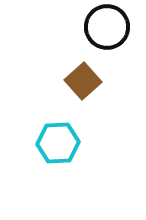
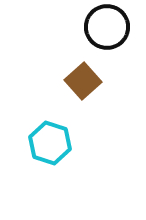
cyan hexagon: moved 8 px left; rotated 21 degrees clockwise
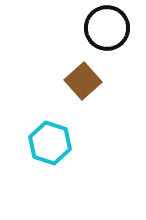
black circle: moved 1 px down
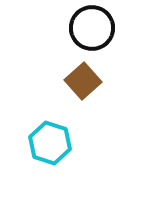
black circle: moved 15 px left
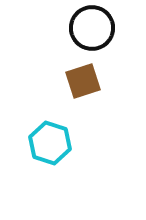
brown square: rotated 24 degrees clockwise
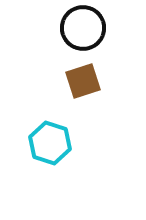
black circle: moved 9 px left
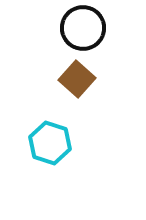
brown square: moved 6 px left, 2 px up; rotated 30 degrees counterclockwise
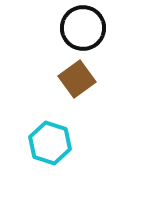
brown square: rotated 12 degrees clockwise
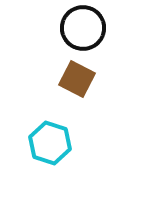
brown square: rotated 27 degrees counterclockwise
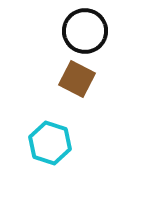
black circle: moved 2 px right, 3 px down
